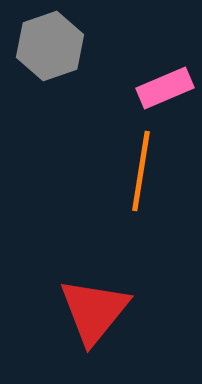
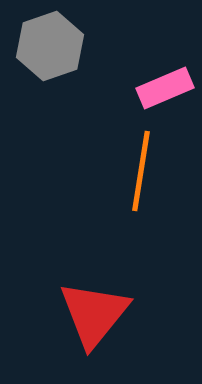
red triangle: moved 3 px down
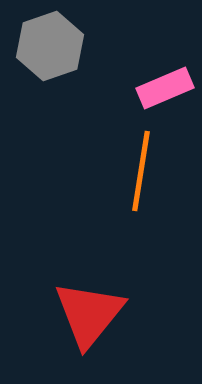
red triangle: moved 5 px left
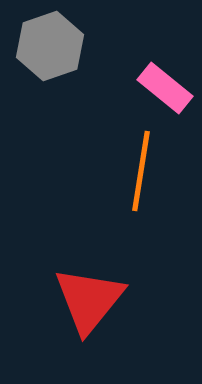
pink rectangle: rotated 62 degrees clockwise
red triangle: moved 14 px up
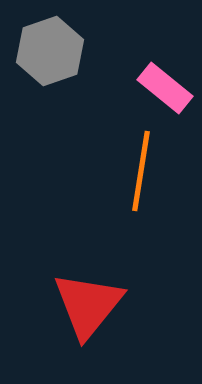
gray hexagon: moved 5 px down
red triangle: moved 1 px left, 5 px down
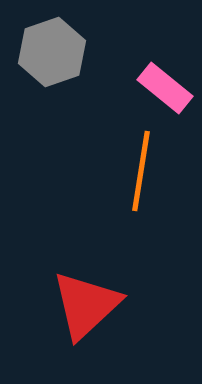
gray hexagon: moved 2 px right, 1 px down
red triangle: moved 2 px left; rotated 8 degrees clockwise
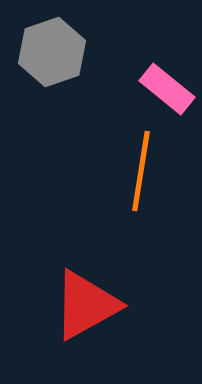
pink rectangle: moved 2 px right, 1 px down
red triangle: rotated 14 degrees clockwise
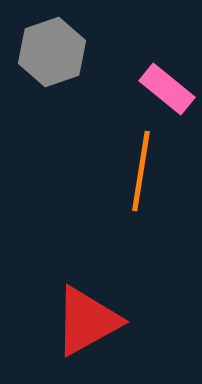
red triangle: moved 1 px right, 16 px down
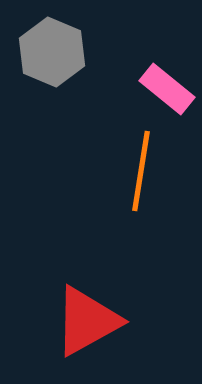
gray hexagon: rotated 18 degrees counterclockwise
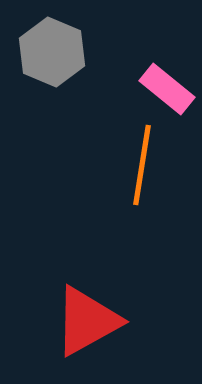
orange line: moved 1 px right, 6 px up
